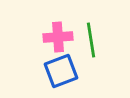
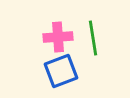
green line: moved 2 px right, 2 px up
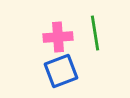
green line: moved 2 px right, 5 px up
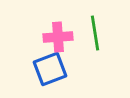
blue square: moved 11 px left, 2 px up
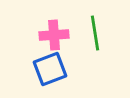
pink cross: moved 4 px left, 2 px up
